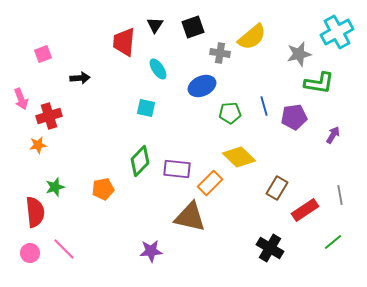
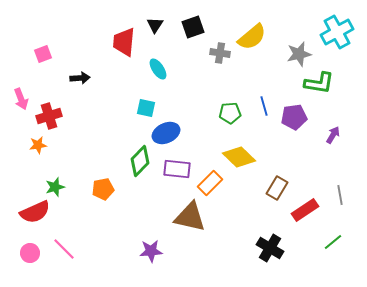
blue ellipse: moved 36 px left, 47 px down
red semicircle: rotated 72 degrees clockwise
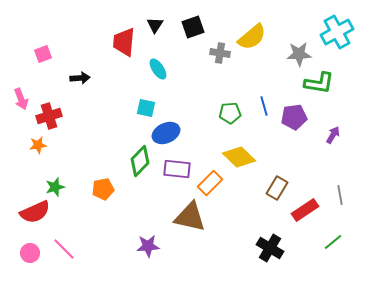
gray star: rotated 10 degrees clockwise
purple star: moved 3 px left, 5 px up
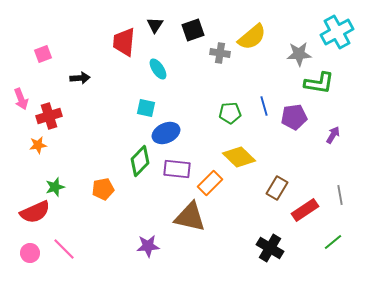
black square: moved 3 px down
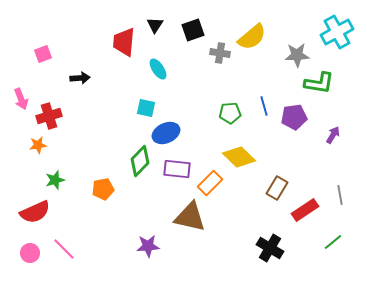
gray star: moved 2 px left, 1 px down
green star: moved 7 px up
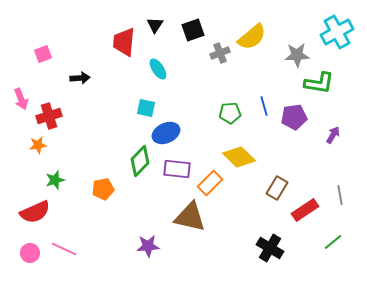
gray cross: rotated 30 degrees counterclockwise
pink line: rotated 20 degrees counterclockwise
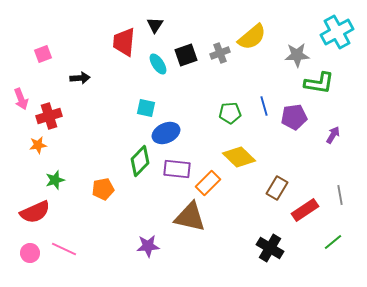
black square: moved 7 px left, 25 px down
cyan ellipse: moved 5 px up
orange rectangle: moved 2 px left
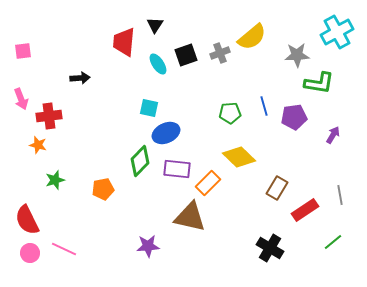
pink square: moved 20 px left, 3 px up; rotated 12 degrees clockwise
cyan square: moved 3 px right
red cross: rotated 10 degrees clockwise
orange star: rotated 24 degrees clockwise
red semicircle: moved 8 px left, 8 px down; rotated 88 degrees clockwise
